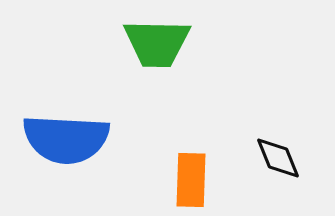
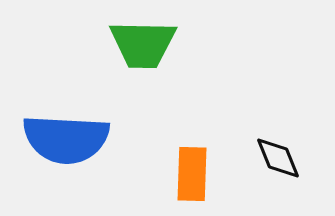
green trapezoid: moved 14 px left, 1 px down
orange rectangle: moved 1 px right, 6 px up
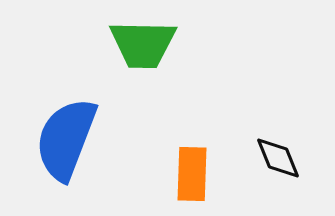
blue semicircle: rotated 108 degrees clockwise
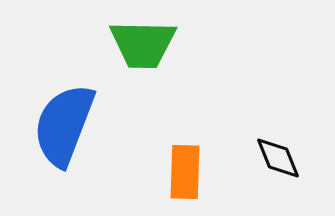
blue semicircle: moved 2 px left, 14 px up
orange rectangle: moved 7 px left, 2 px up
